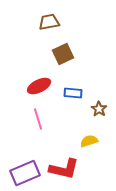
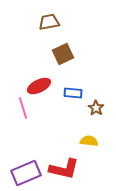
brown star: moved 3 px left, 1 px up
pink line: moved 15 px left, 11 px up
yellow semicircle: rotated 24 degrees clockwise
purple rectangle: moved 1 px right
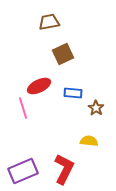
red L-shape: rotated 76 degrees counterclockwise
purple rectangle: moved 3 px left, 2 px up
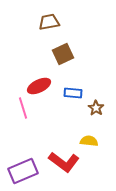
red L-shape: moved 7 px up; rotated 100 degrees clockwise
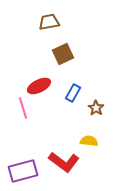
blue rectangle: rotated 66 degrees counterclockwise
purple rectangle: rotated 8 degrees clockwise
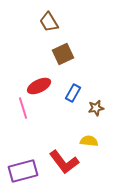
brown trapezoid: rotated 110 degrees counterclockwise
brown star: rotated 28 degrees clockwise
red L-shape: rotated 16 degrees clockwise
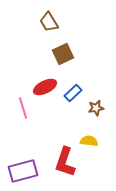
red ellipse: moved 6 px right, 1 px down
blue rectangle: rotated 18 degrees clockwise
red L-shape: moved 1 px right; rotated 56 degrees clockwise
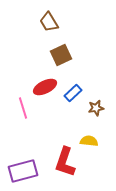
brown square: moved 2 px left, 1 px down
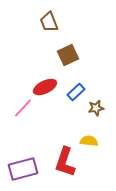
brown trapezoid: rotated 10 degrees clockwise
brown square: moved 7 px right
blue rectangle: moved 3 px right, 1 px up
pink line: rotated 60 degrees clockwise
purple rectangle: moved 2 px up
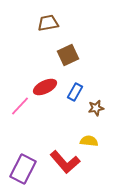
brown trapezoid: moved 1 px left, 1 px down; rotated 100 degrees clockwise
blue rectangle: moved 1 px left; rotated 18 degrees counterclockwise
pink line: moved 3 px left, 2 px up
red L-shape: rotated 60 degrees counterclockwise
purple rectangle: rotated 48 degrees counterclockwise
